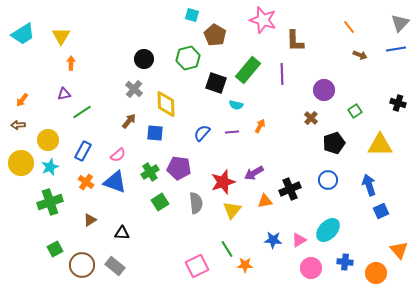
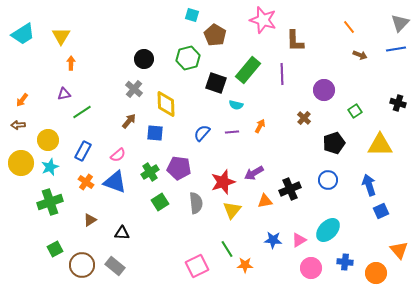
brown cross at (311, 118): moved 7 px left
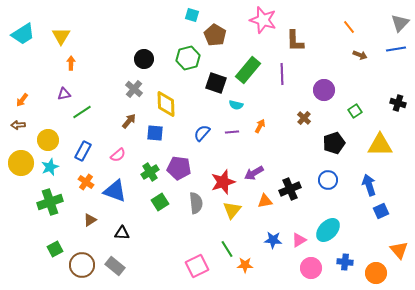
blue triangle at (115, 182): moved 9 px down
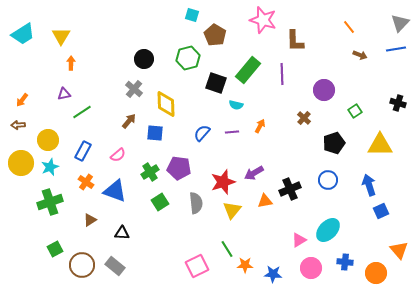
blue star at (273, 240): moved 34 px down
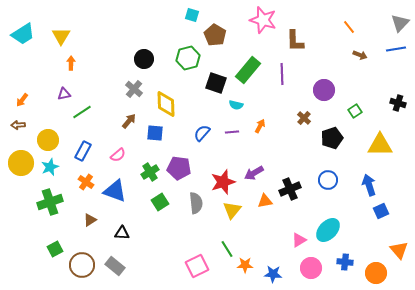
black pentagon at (334, 143): moved 2 px left, 5 px up
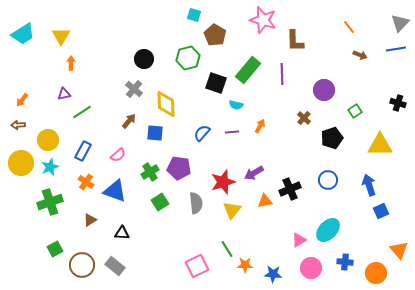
cyan square at (192, 15): moved 2 px right
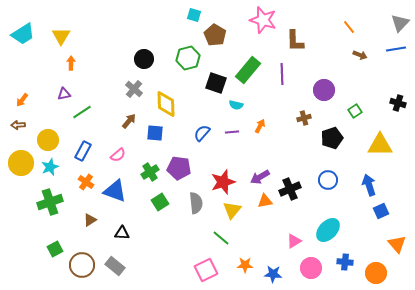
brown cross at (304, 118): rotated 32 degrees clockwise
purple arrow at (254, 173): moved 6 px right, 4 px down
pink triangle at (299, 240): moved 5 px left, 1 px down
green line at (227, 249): moved 6 px left, 11 px up; rotated 18 degrees counterclockwise
orange triangle at (399, 250): moved 2 px left, 6 px up
pink square at (197, 266): moved 9 px right, 4 px down
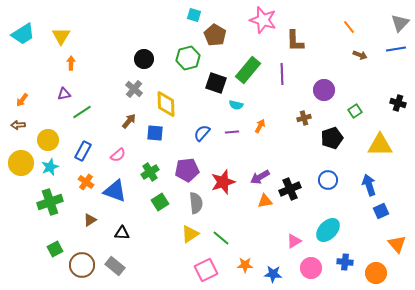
purple pentagon at (179, 168): moved 8 px right, 2 px down; rotated 15 degrees counterclockwise
yellow triangle at (232, 210): moved 42 px left, 24 px down; rotated 18 degrees clockwise
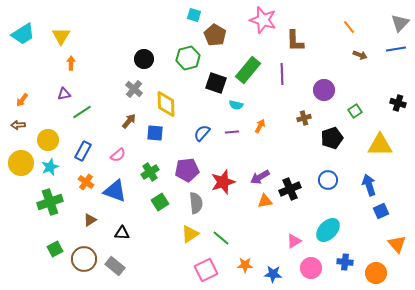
brown circle at (82, 265): moved 2 px right, 6 px up
